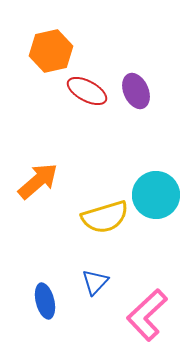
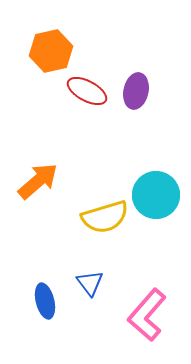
purple ellipse: rotated 36 degrees clockwise
blue triangle: moved 5 px left, 1 px down; rotated 20 degrees counterclockwise
pink L-shape: rotated 6 degrees counterclockwise
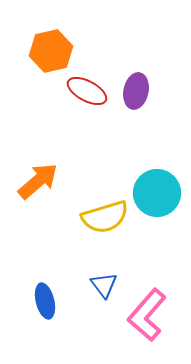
cyan circle: moved 1 px right, 2 px up
blue triangle: moved 14 px right, 2 px down
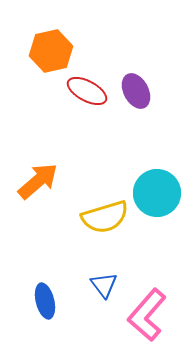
purple ellipse: rotated 40 degrees counterclockwise
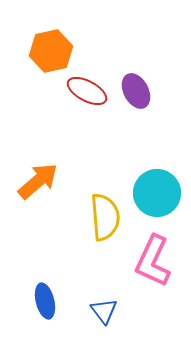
yellow semicircle: rotated 78 degrees counterclockwise
blue triangle: moved 26 px down
pink L-shape: moved 6 px right, 54 px up; rotated 16 degrees counterclockwise
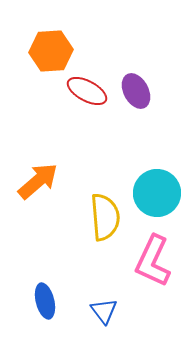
orange hexagon: rotated 9 degrees clockwise
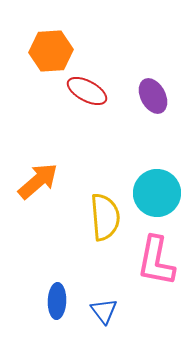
purple ellipse: moved 17 px right, 5 px down
pink L-shape: moved 3 px right; rotated 14 degrees counterclockwise
blue ellipse: moved 12 px right; rotated 16 degrees clockwise
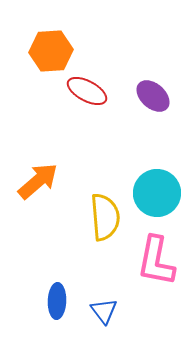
purple ellipse: rotated 20 degrees counterclockwise
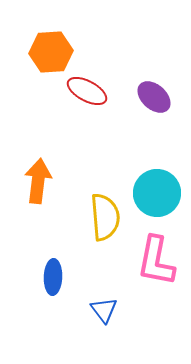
orange hexagon: moved 1 px down
purple ellipse: moved 1 px right, 1 px down
orange arrow: rotated 42 degrees counterclockwise
blue ellipse: moved 4 px left, 24 px up
blue triangle: moved 1 px up
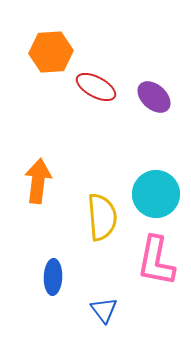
red ellipse: moved 9 px right, 4 px up
cyan circle: moved 1 px left, 1 px down
yellow semicircle: moved 3 px left
